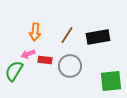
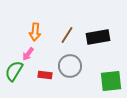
pink arrow: rotated 32 degrees counterclockwise
red rectangle: moved 15 px down
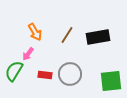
orange arrow: rotated 36 degrees counterclockwise
gray circle: moved 8 px down
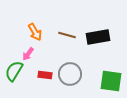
brown line: rotated 72 degrees clockwise
green square: rotated 15 degrees clockwise
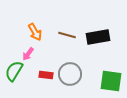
red rectangle: moved 1 px right
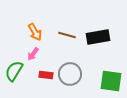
pink arrow: moved 5 px right
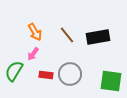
brown line: rotated 36 degrees clockwise
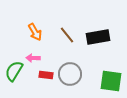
pink arrow: moved 4 px down; rotated 56 degrees clockwise
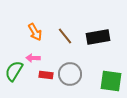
brown line: moved 2 px left, 1 px down
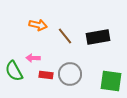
orange arrow: moved 3 px right, 7 px up; rotated 48 degrees counterclockwise
green semicircle: rotated 60 degrees counterclockwise
